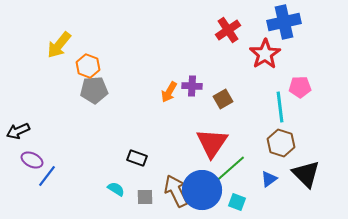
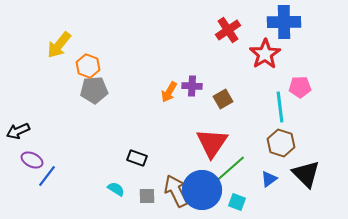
blue cross: rotated 12 degrees clockwise
gray square: moved 2 px right, 1 px up
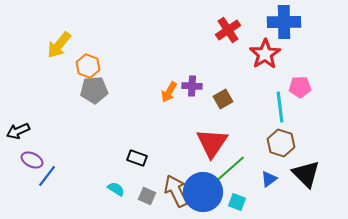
blue circle: moved 1 px right, 2 px down
gray square: rotated 24 degrees clockwise
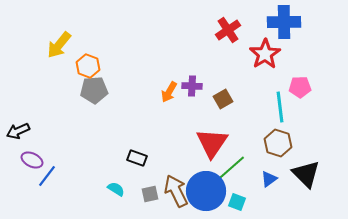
brown hexagon: moved 3 px left
blue circle: moved 3 px right, 1 px up
gray square: moved 3 px right, 2 px up; rotated 36 degrees counterclockwise
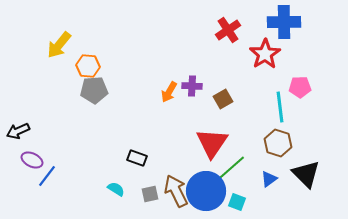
orange hexagon: rotated 15 degrees counterclockwise
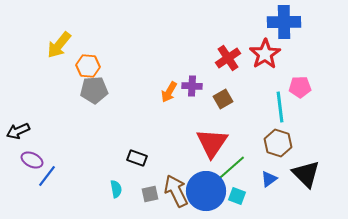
red cross: moved 28 px down
cyan semicircle: rotated 48 degrees clockwise
cyan square: moved 6 px up
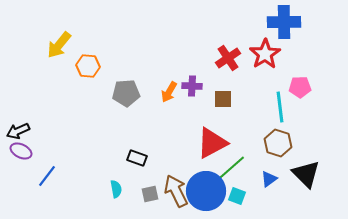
gray pentagon: moved 32 px right, 3 px down
brown square: rotated 30 degrees clockwise
red triangle: rotated 28 degrees clockwise
purple ellipse: moved 11 px left, 9 px up
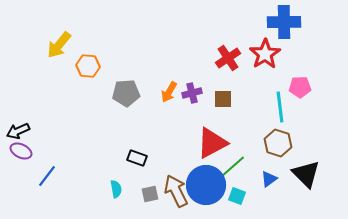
purple cross: moved 7 px down; rotated 18 degrees counterclockwise
blue circle: moved 6 px up
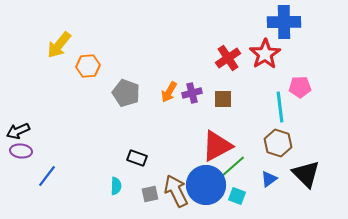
orange hexagon: rotated 10 degrees counterclockwise
gray pentagon: rotated 24 degrees clockwise
red triangle: moved 5 px right, 3 px down
purple ellipse: rotated 20 degrees counterclockwise
cyan semicircle: moved 3 px up; rotated 12 degrees clockwise
